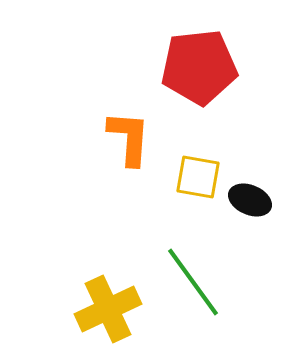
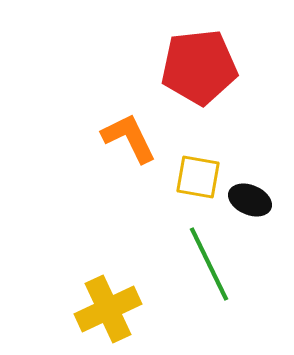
orange L-shape: rotated 30 degrees counterclockwise
green line: moved 16 px right, 18 px up; rotated 10 degrees clockwise
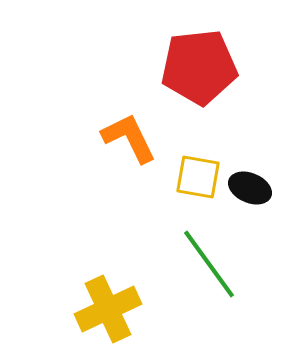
black ellipse: moved 12 px up
green line: rotated 10 degrees counterclockwise
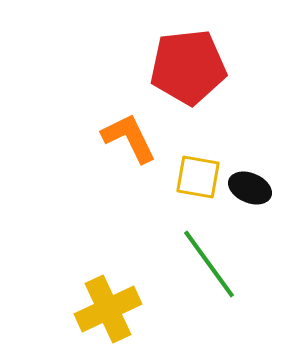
red pentagon: moved 11 px left
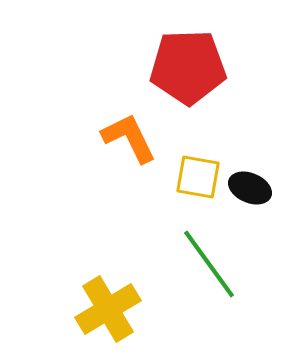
red pentagon: rotated 4 degrees clockwise
yellow cross: rotated 6 degrees counterclockwise
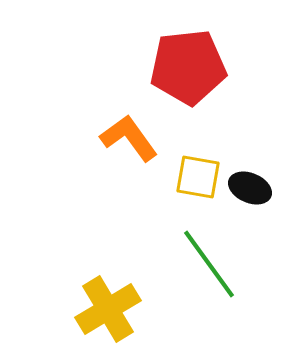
red pentagon: rotated 4 degrees counterclockwise
orange L-shape: rotated 10 degrees counterclockwise
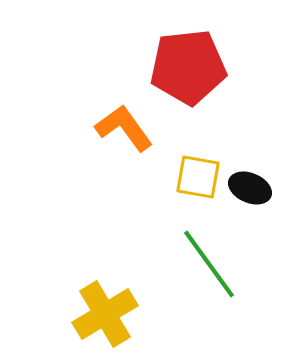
orange L-shape: moved 5 px left, 10 px up
yellow cross: moved 3 px left, 5 px down
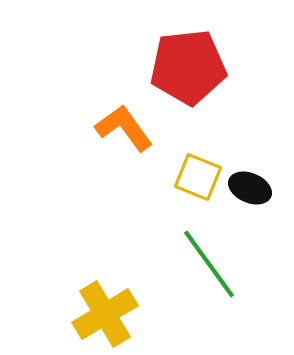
yellow square: rotated 12 degrees clockwise
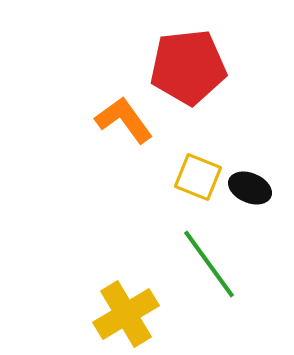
orange L-shape: moved 8 px up
yellow cross: moved 21 px right
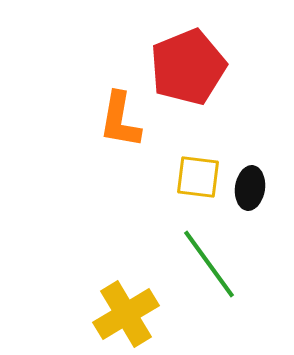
red pentagon: rotated 16 degrees counterclockwise
orange L-shape: moved 4 px left; rotated 134 degrees counterclockwise
yellow square: rotated 15 degrees counterclockwise
black ellipse: rotated 75 degrees clockwise
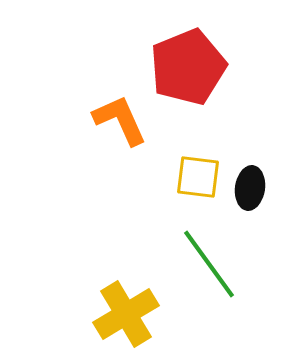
orange L-shape: rotated 146 degrees clockwise
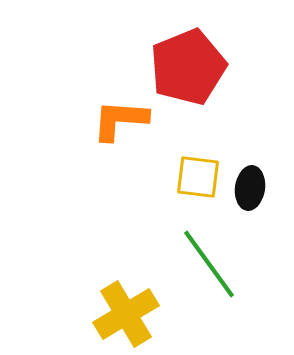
orange L-shape: rotated 62 degrees counterclockwise
